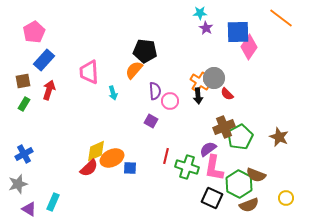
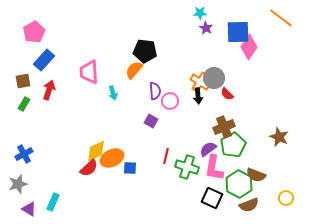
green pentagon at (240, 137): moved 7 px left, 8 px down
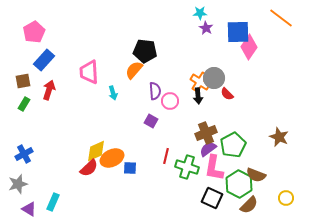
brown cross at (224, 127): moved 18 px left, 6 px down
brown semicircle at (249, 205): rotated 24 degrees counterclockwise
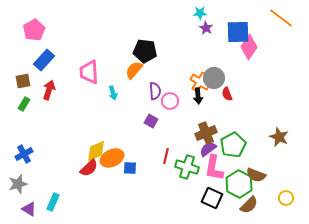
pink pentagon at (34, 32): moved 2 px up
red semicircle at (227, 94): rotated 24 degrees clockwise
